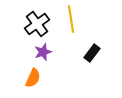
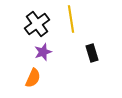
black rectangle: rotated 54 degrees counterclockwise
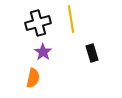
black cross: moved 1 px right, 1 px up; rotated 20 degrees clockwise
purple star: rotated 18 degrees counterclockwise
orange semicircle: rotated 12 degrees counterclockwise
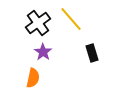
yellow line: rotated 32 degrees counterclockwise
black cross: rotated 20 degrees counterclockwise
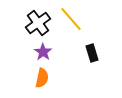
orange semicircle: moved 9 px right
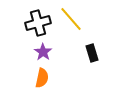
black cross: rotated 20 degrees clockwise
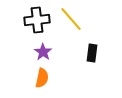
black cross: moved 1 px left, 3 px up; rotated 10 degrees clockwise
black rectangle: rotated 24 degrees clockwise
